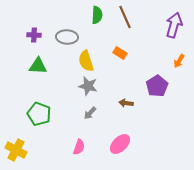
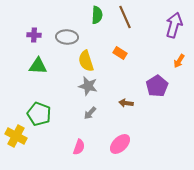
yellow cross: moved 14 px up
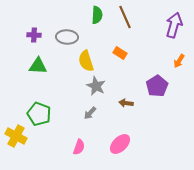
gray star: moved 8 px right; rotated 12 degrees clockwise
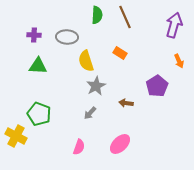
orange arrow: rotated 56 degrees counterclockwise
gray star: rotated 18 degrees clockwise
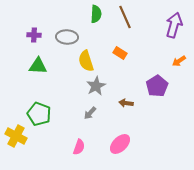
green semicircle: moved 1 px left, 1 px up
orange arrow: rotated 80 degrees clockwise
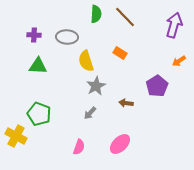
brown line: rotated 20 degrees counterclockwise
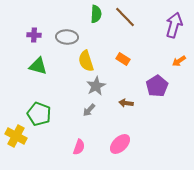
orange rectangle: moved 3 px right, 6 px down
green triangle: rotated 12 degrees clockwise
gray arrow: moved 1 px left, 3 px up
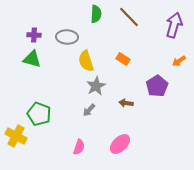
brown line: moved 4 px right
green triangle: moved 6 px left, 7 px up
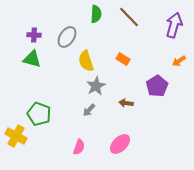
gray ellipse: rotated 60 degrees counterclockwise
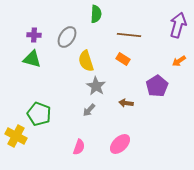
brown line: moved 18 px down; rotated 40 degrees counterclockwise
purple arrow: moved 4 px right
gray star: rotated 12 degrees counterclockwise
